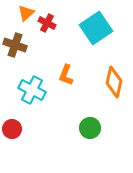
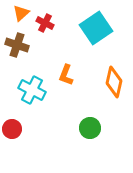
orange triangle: moved 5 px left
red cross: moved 2 px left
brown cross: moved 2 px right
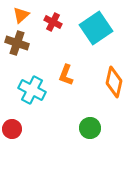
orange triangle: moved 2 px down
red cross: moved 8 px right, 1 px up
brown cross: moved 2 px up
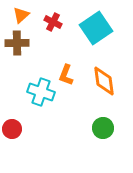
brown cross: rotated 20 degrees counterclockwise
orange diamond: moved 10 px left, 1 px up; rotated 20 degrees counterclockwise
cyan cross: moved 9 px right, 2 px down; rotated 8 degrees counterclockwise
green circle: moved 13 px right
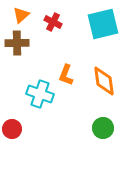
cyan square: moved 7 px right, 4 px up; rotated 20 degrees clockwise
cyan cross: moved 1 px left, 2 px down
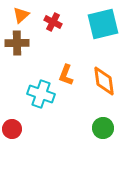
cyan cross: moved 1 px right
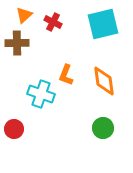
orange triangle: moved 3 px right
red circle: moved 2 px right
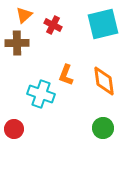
red cross: moved 3 px down
